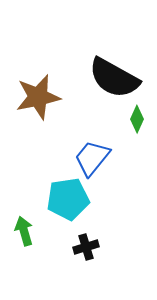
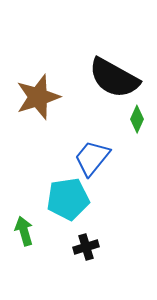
brown star: rotated 6 degrees counterclockwise
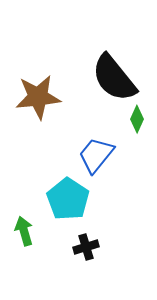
black semicircle: rotated 22 degrees clockwise
brown star: rotated 12 degrees clockwise
blue trapezoid: moved 4 px right, 3 px up
cyan pentagon: rotated 30 degrees counterclockwise
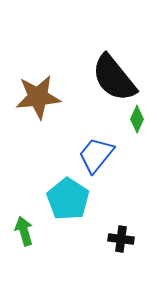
black cross: moved 35 px right, 8 px up; rotated 25 degrees clockwise
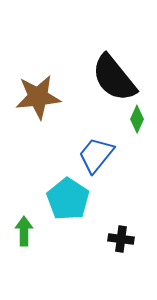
green arrow: rotated 16 degrees clockwise
